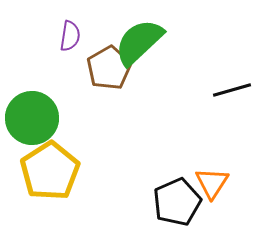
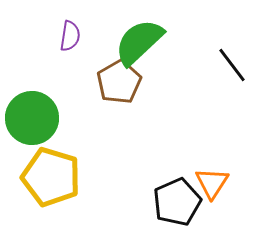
brown pentagon: moved 10 px right, 14 px down
black line: moved 25 px up; rotated 69 degrees clockwise
yellow pentagon: moved 1 px right, 6 px down; rotated 22 degrees counterclockwise
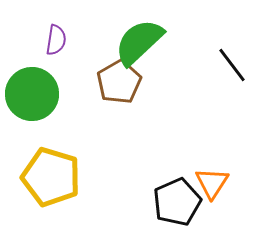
purple semicircle: moved 14 px left, 4 px down
green circle: moved 24 px up
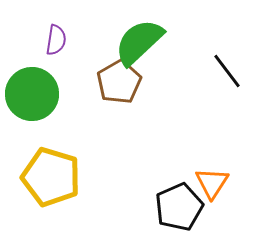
black line: moved 5 px left, 6 px down
black pentagon: moved 2 px right, 5 px down
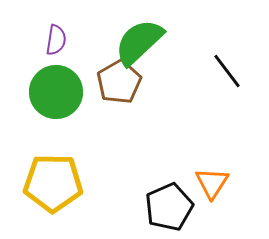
green circle: moved 24 px right, 2 px up
yellow pentagon: moved 2 px right, 6 px down; rotated 16 degrees counterclockwise
black pentagon: moved 10 px left
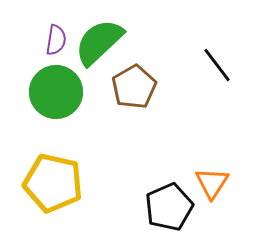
green semicircle: moved 40 px left
black line: moved 10 px left, 6 px up
brown pentagon: moved 15 px right, 5 px down
yellow pentagon: rotated 12 degrees clockwise
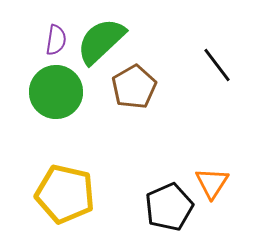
green semicircle: moved 2 px right, 1 px up
yellow pentagon: moved 12 px right, 11 px down
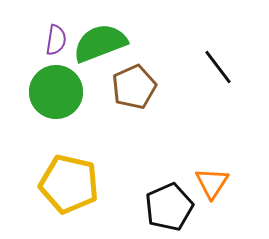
green semicircle: moved 1 px left, 2 px down; rotated 22 degrees clockwise
black line: moved 1 px right, 2 px down
brown pentagon: rotated 6 degrees clockwise
yellow pentagon: moved 4 px right, 10 px up
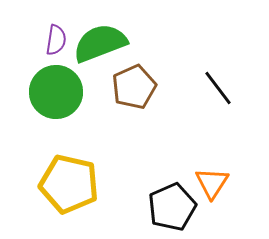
black line: moved 21 px down
black pentagon: moved 3 px right
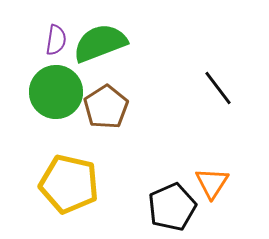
brown pentagon: moved 28 px left, 20 px down; rotated 9 degrees counterclockwise
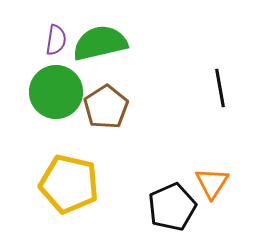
green semicircle: rotated 8 degrees clockwise
black line: moved 2 px right; rotated 27 degrees clockwise
